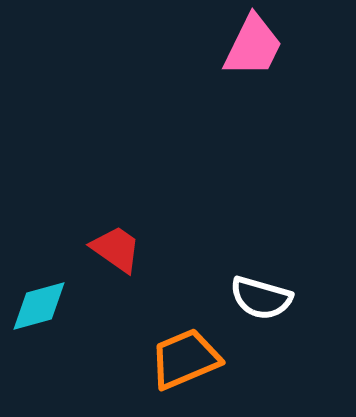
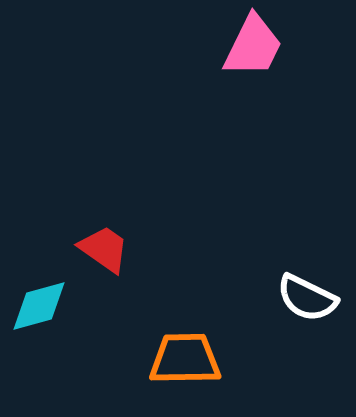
red trapezoid: moved 12 px left
white semicircle: moved 46 px right; rotated 10 degrees clockwise
orange trapezoid: rotated 22 degrees clockwise
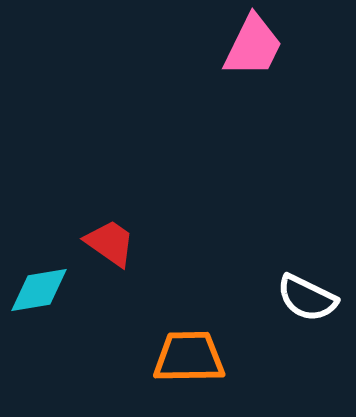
red trapezoid: moved 6 px right, 6 px up
cyan diamond: moved 16 px up; rotated 6 degrees clockwise
orange trapezoid: moved 4 px right, 2 px up
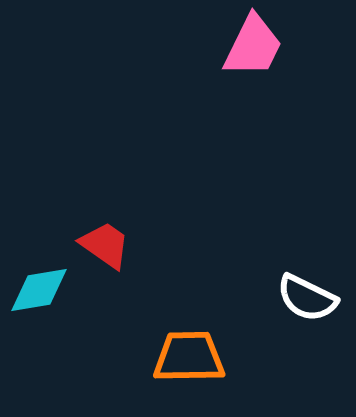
red trapezoid: moved 5 px left, 2 px down
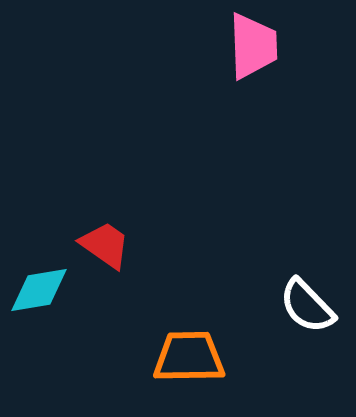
pink trapezoid: rotated 28 degrees counterclockwise
white semicircle: moved 8 px down; rotated 20 degrees clockwise
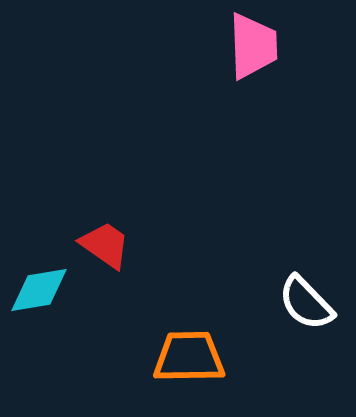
white semicircle: moved 1 px left, 3 px up
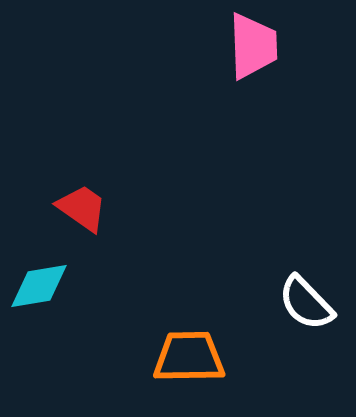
red trapezoid: moved 23 px left, 37 px up
cyan diamond: moved 4 px up
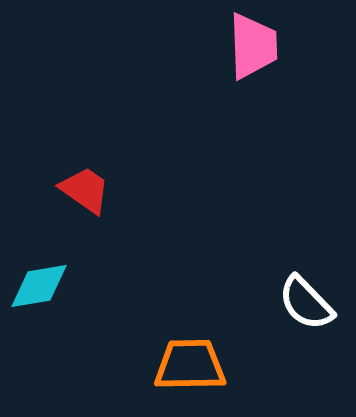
red trapezoid: moved 3 px right, 18 px up
orange trapezoid: moved 1 px right, 8 px down
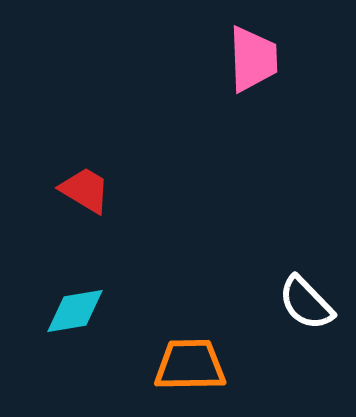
pink trapezoid: moved 13 px down
red trapezoid: rotated 4 degrees counterclockwise
cyan diamond: moved 36 px right, 25 px down
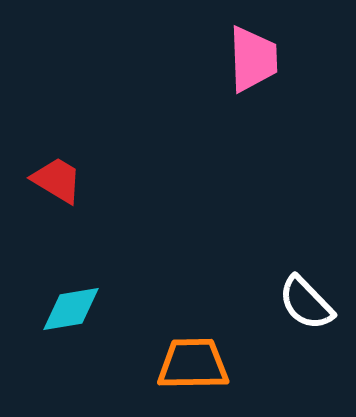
red trapezoid: moved 28 px left, 10 px up
cyan diamond: moved 4 px left, 2 px up
orange trapezoid: moved 3 px right, 1 px up
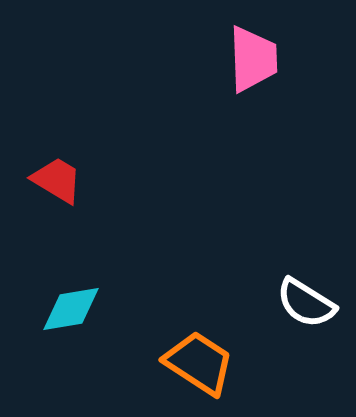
white semicircle: rotated 14 degrees counterclockwise
orange trapezoid: moved 6 px right, 1 px up; rotated 34 degrees clockwise
